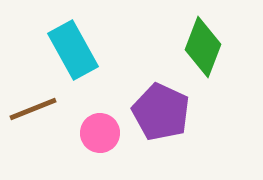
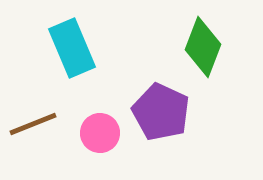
cyan rectangle: moved 1 px left, 2 px up; rotated 6 degrees clockwise
brown line: moved 15 px down
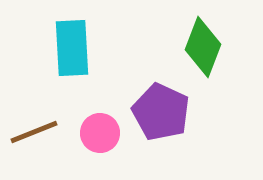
cyan rectangle: rotated 20 degrees clockwise
brown line: moved 1 px right, 8 px down
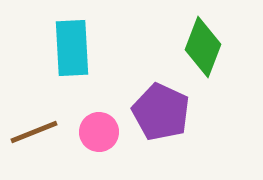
pink circle: moved 1 px left, 1 px up
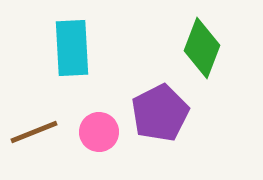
green diamond: moved 1 px left, 1 px down
purple pentagon: moved 1 px left, 1 px down; rotated 20 degrees clockwise
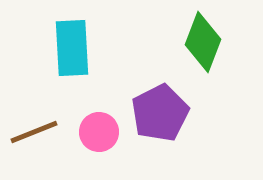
green diamond: moved 1 px right, 6 px up
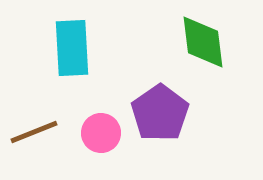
green diamond: rotated 28 degrees counterclockwise
purple pentagon: rotated 8 degrees counterclockwise
pink circle: moved 2 px right, 1 px down
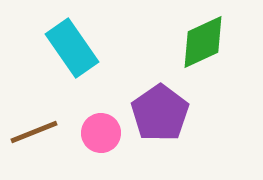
green diamond: rotated 72 degrees clockwise
cyan rectangle: rotated 32 degrees counterclockwise
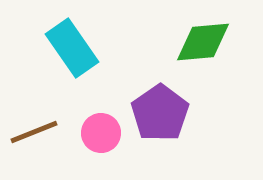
green diamond: rotated 20 degrees clockwise
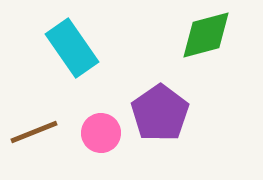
green diamond: moved 3 px right, 7 px up; rotated 10 degrees counterclockwise
